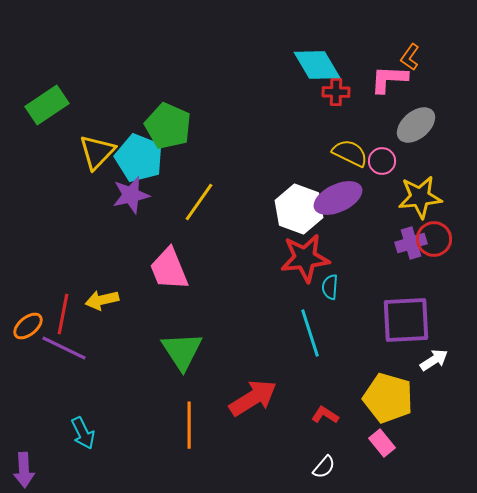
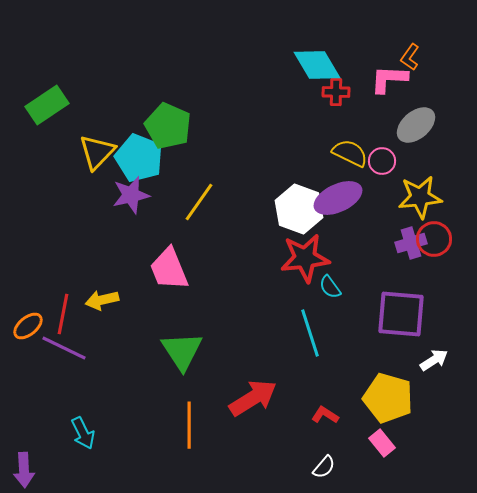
cyan semicircle: rotated 40 degrees counterclockwise
purple square: moved 5 px left, 6 px up; rotated 8 degrees clockwise
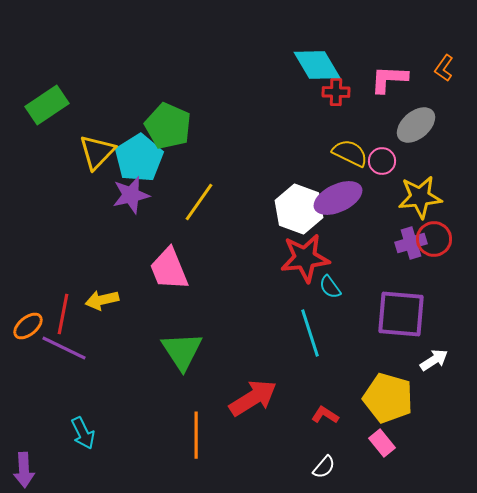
orange L-shape: moved 34 px right, 11 px down
cyan pentagon: rotated 18 degrees clockwise
orange line: moved 7 px right, 10 px down
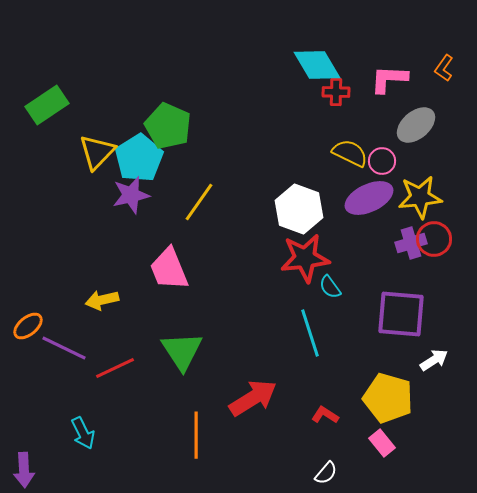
purple ellipse: moved 31 px right
red line: moved 52 px right, 54 px down; rotated 54 degrees clockwise
white semicircle: moved 2 px right, 6 px down
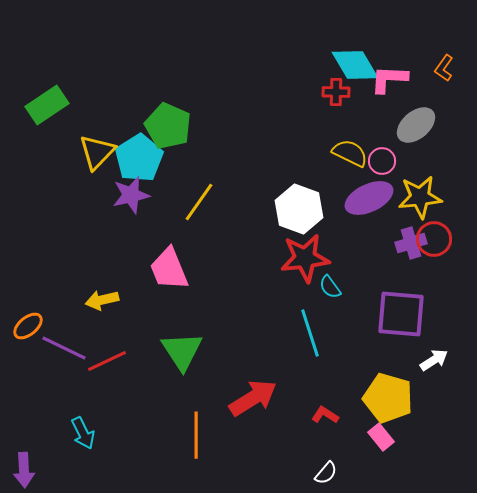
cyan diamond: moved 38 px right
red line: moved 8 px left, 7 px up
pink rectangle: moved 1 px left, 6 px up
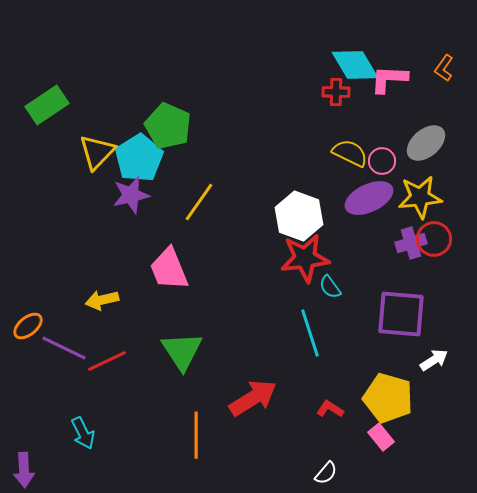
gray ellipse: moved 10 px right, 18 px down
white hexagon: moved 7 px down
red L-shape: moved 5 px right, 6 px up
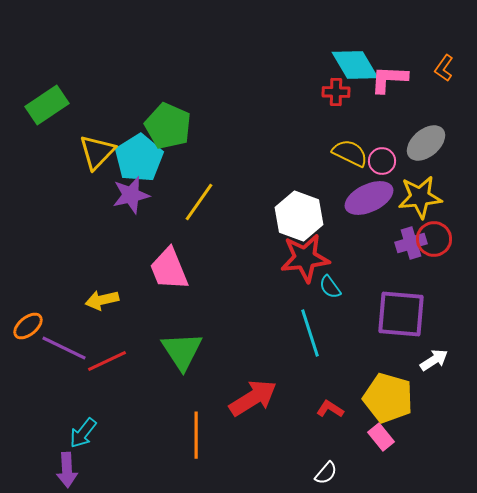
cyan arrow: rotated 64 degrees clockwise
purple arrow: moved 43 px right
